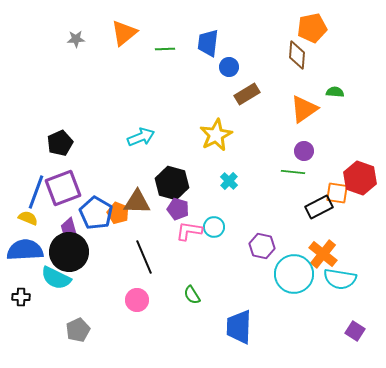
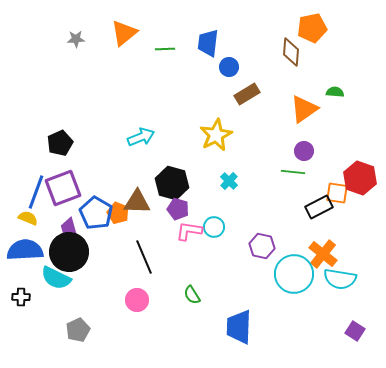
brown diamond at (297, 55): moved 6 px left, 3 px up
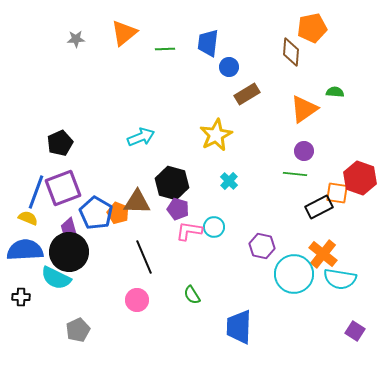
green line at (293, 172): moved 2 px right, 2 px down
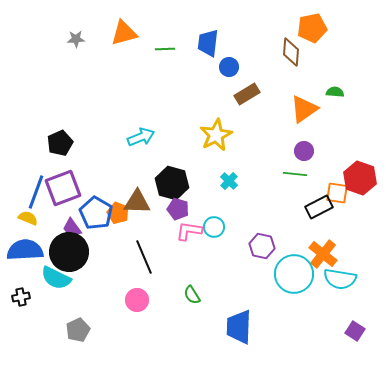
orange triangle at (124, 33): rotated 24 degrees clockwise
purple trapezoid at (69, 228): moved 3 px right; rotated 20 degrees counterclockwise
black cross at (21, 297): rotated 12 degrees counterclockwise
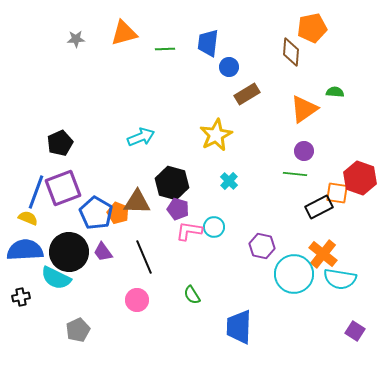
purple trapezoid at (72, 228): moved 31 px right, 24 px down
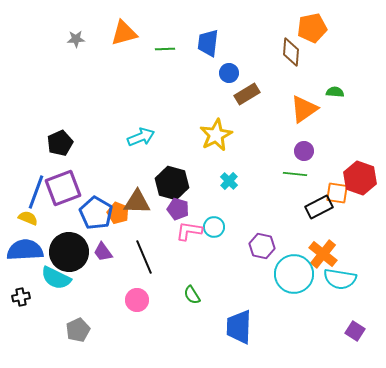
blue circle at (229, 67): moved 6 px down
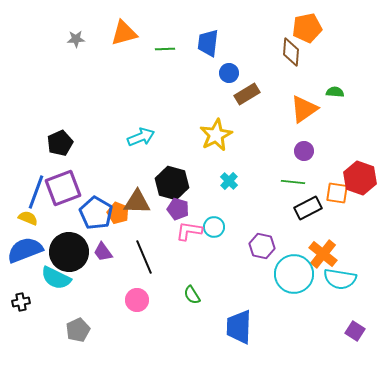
orange pentagon at (312, 28): moved 5 px left
green line at (295, 174): moved 2 px left, 8 px down
black rectangle at (319, 207): moved 11 px left, 1 px down
blue semicircle at (25, 250): rotated 18 degrees counterclockwise
black cross at (21, 297): moved 5 px down
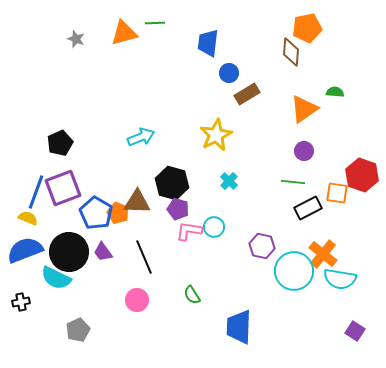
gray star at (76, 39): rotated 24 degrees clockwise
green line at (165, 49): moved 10 px left, 26 px up
red hexagon at (360, 178): moved 2 px right, 3 px up
cyan circle at (294, 274): moved 3 px up
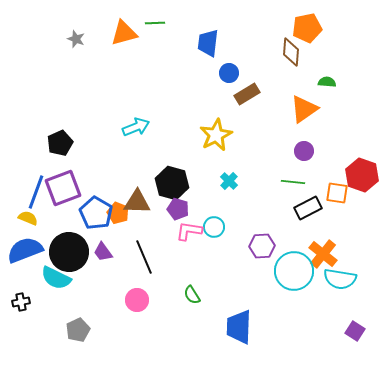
green semicircle at (335, 92): moved 8 px left, 10 px up
cyan arrow at (141, 137): moved 5 px left, 10 px up
purple hexagon at (262, 246): rotated 15 degrees counterclockwise
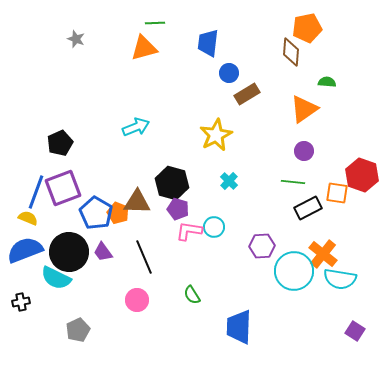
orange triangle at (124, 33): moved 20 px right, 15 px down
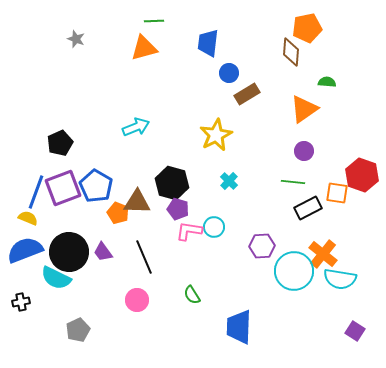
green line at (155, 23): moved 1 px left, 2 px up
blue pentagon at (96, 213): moved 27 px up
